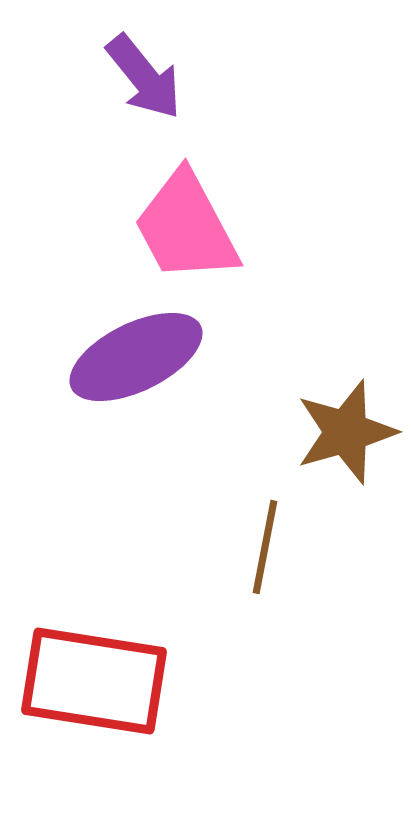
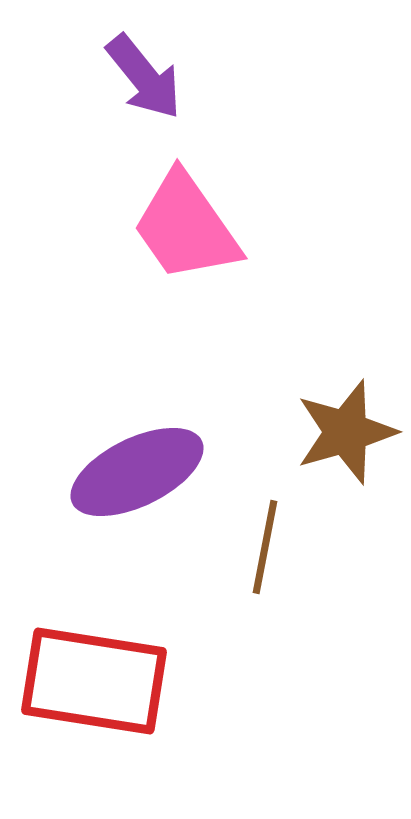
pink trapezoid: rotated 7 degrees counterclockwise
purple ellipse: moved 1 px right, 115 px down
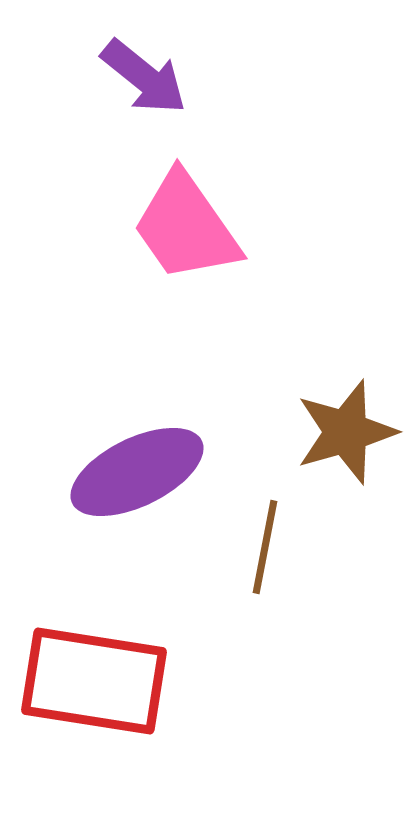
purple arrow: rotated 12 degrees counterclockwise
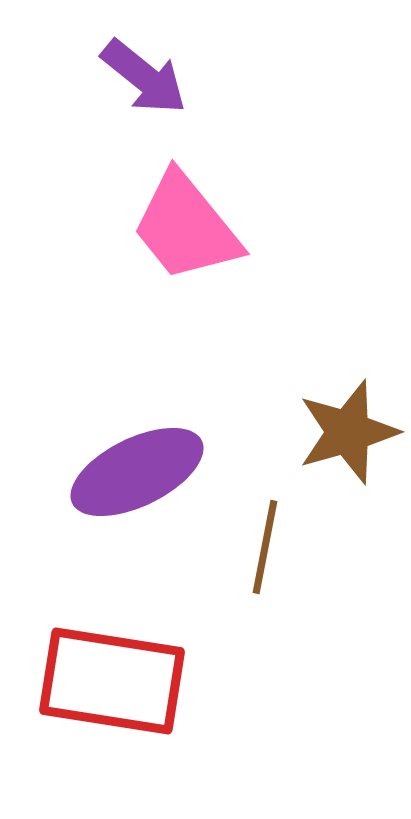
pink trapezoid: rotated 4 degrees counterclockwise
brown star: moved 2 px right
red rectangle: moved 18 px right
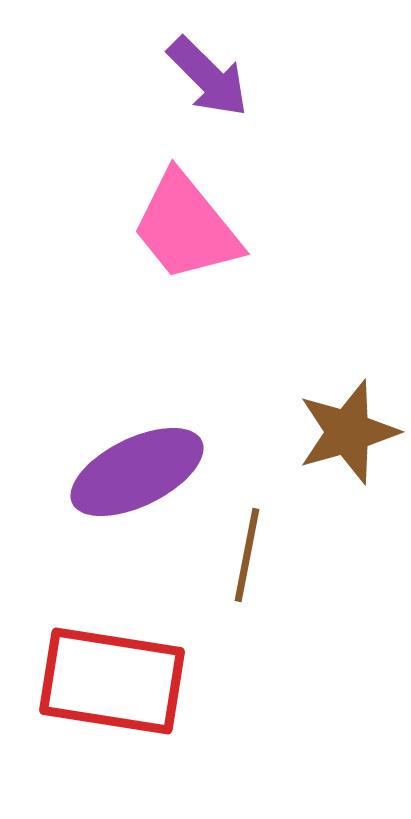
purple arrow: moved 64 px right; rotated 6 degrees clockwise
brown line: moved 18 px left, 8 px down
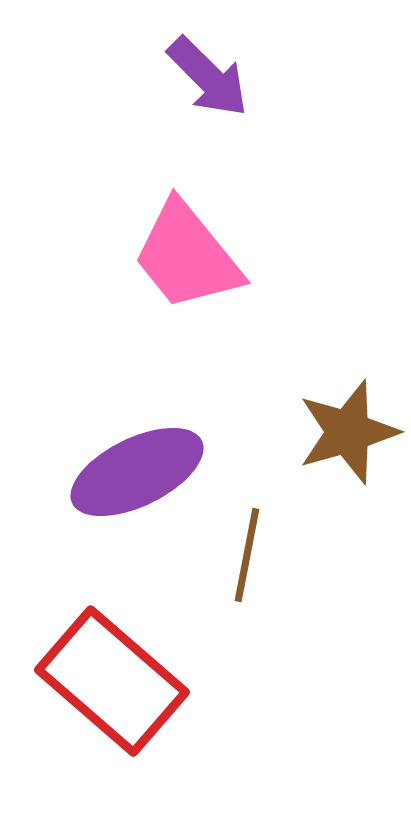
pink trapezoid: moved 1 px right, 29 px down
red rectangle: rotated 32 degrees clockwise
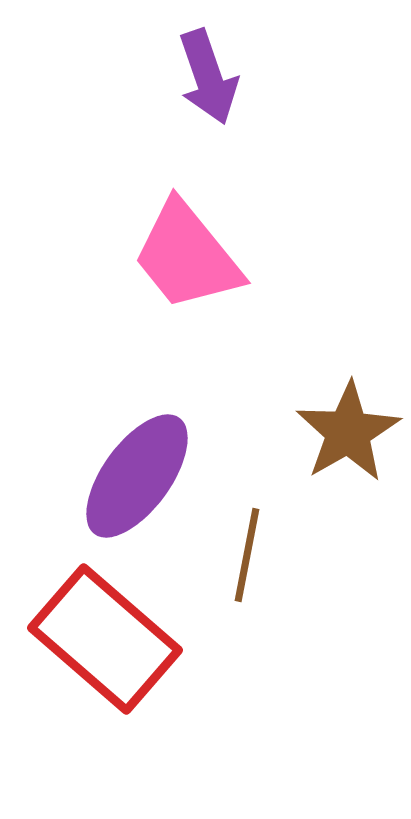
purple arrow: rotated 26 degrees clockwise
brown star: rotated 14 degrees counterclockwise
purple ellipse: moved 4 px down; rotated 28 degrees counterclockwise
red rectangle: moved 7 px left, 42 px up
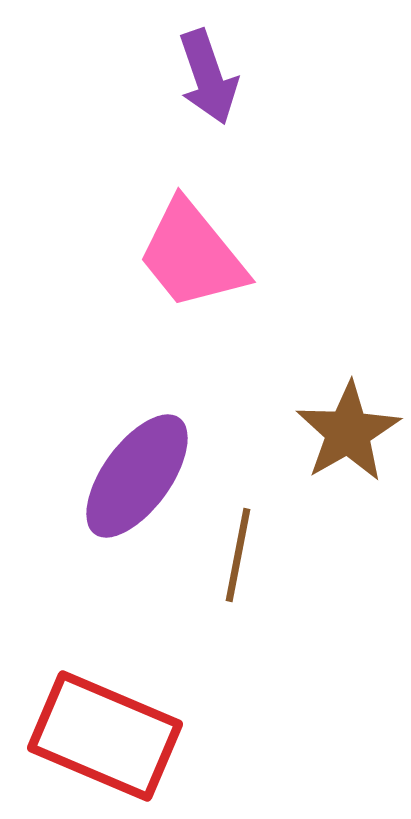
pink trapezoid: moved 5 px right, 1 px up
brown line: moved 9 px left
red rectangle: moved 97 px down; rotated 18 degrees counterclockwise
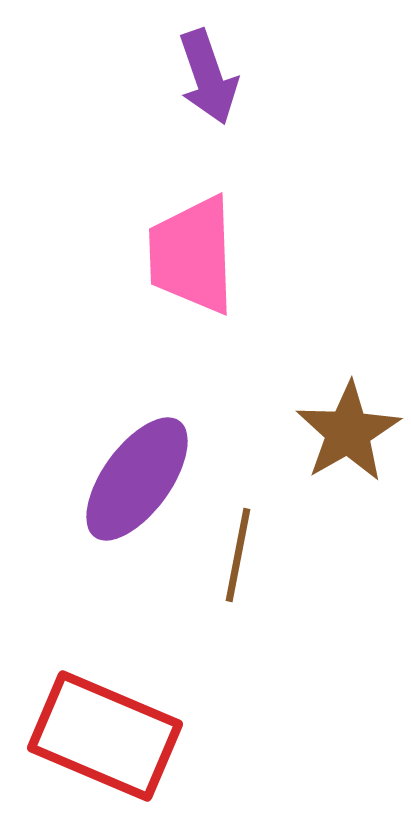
pink trapezoid: rotated 37 degrees clockwise
purple ellipse: moved 3 px down
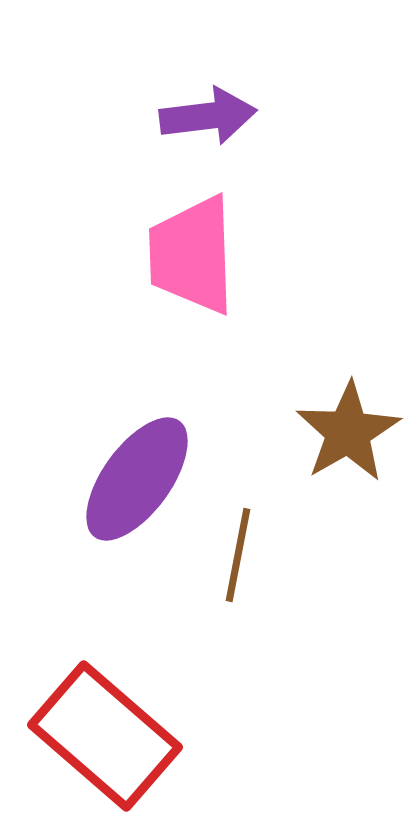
purple arrow: moved 39 px down; rotated 78 degrees counterclockwise
red rectangle: rotated 18 degrees clockwise
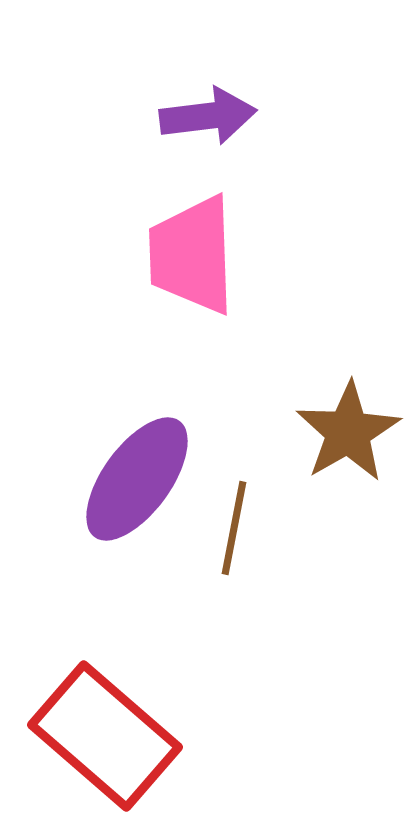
brown line: moved 4 px left, 27 px up
